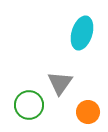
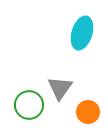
gray triangle: moved 5 px down
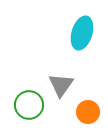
gray triangle: moved 1 px right, 3 px up
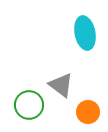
cyan ellipse: moved 3 px right; rotated 28 degrees counterclockwise
gray triangle: rotated 28 degrees counterclockwise
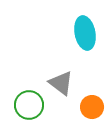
gray triangle: moved 2 px up
orange circle: moved 4 px right, 5 px up
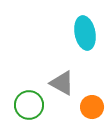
gray triangle: moved 1 px right; rotated 8 degrees counterclockwise
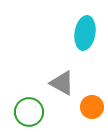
cyan ellipse: rotated 20 degrees clockwise
green circle: moved 7 px down
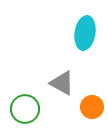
green circle: moved 4 px left, 3 px up
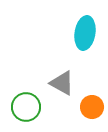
green circle: moved 1 px right, 2 px up
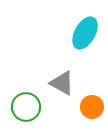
cyan ellipse: rotated 20 degrees clockwise
